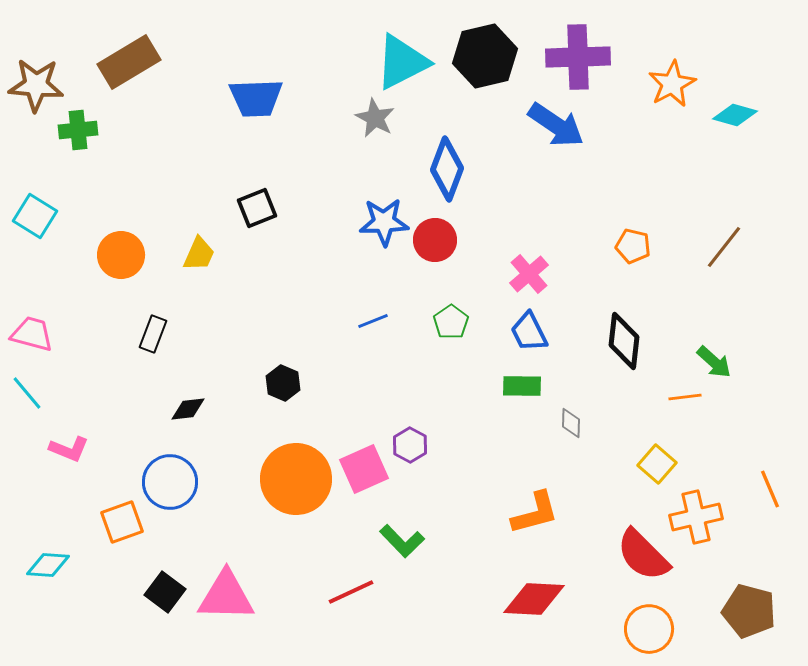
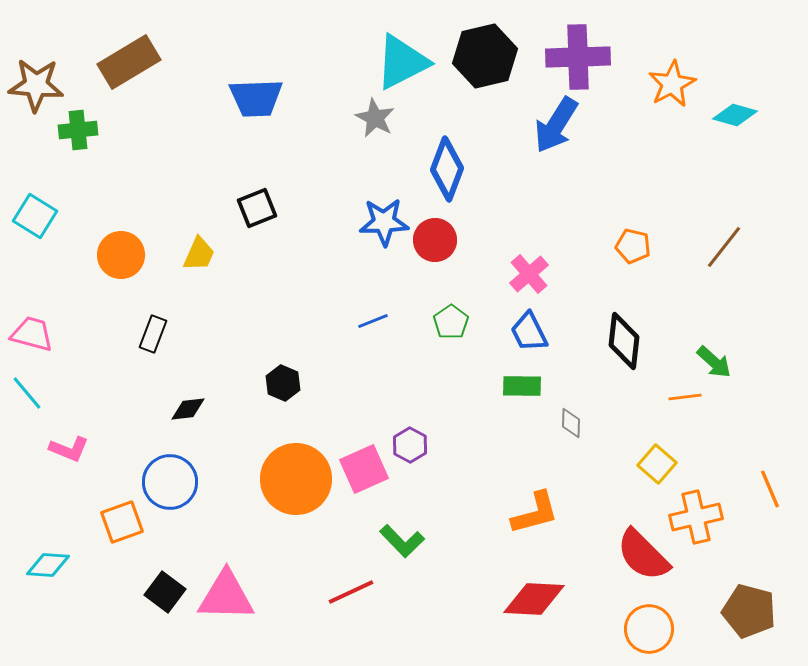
blue arrow at (556, 125): rotated 88 degrees clockwise
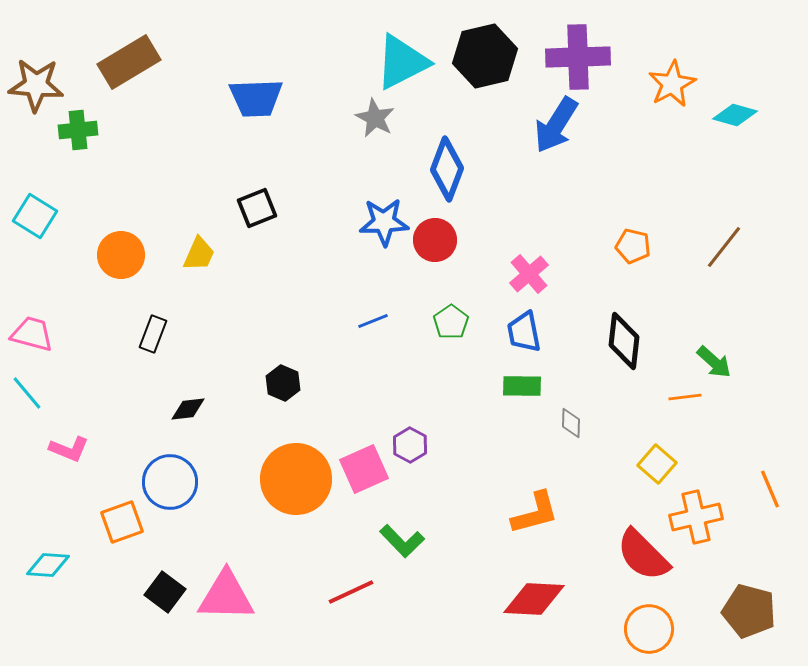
blue trapezoid at (529, 332): moved 5 px left; rotated 15 degrees clockwise
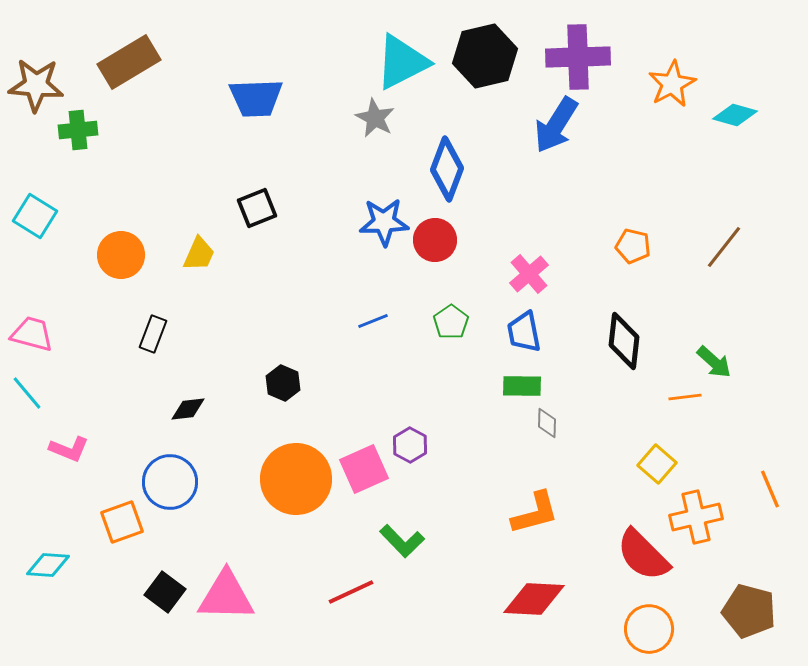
gray diamond at (571, 423): moved 24 px left
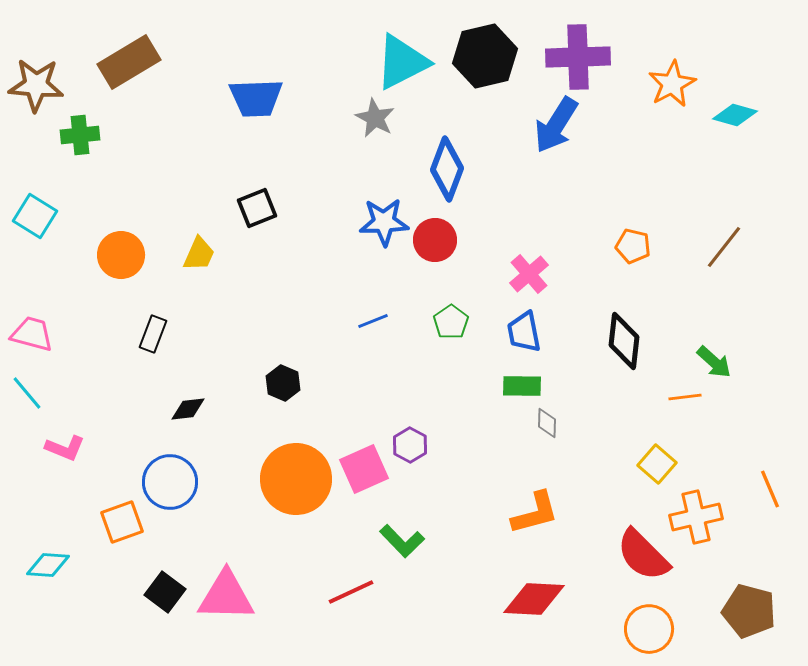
green cross at (78, 130): moved 2 px right, 5 px down
pink L-shape at (69, 449): moved 4 px left, 1 px up
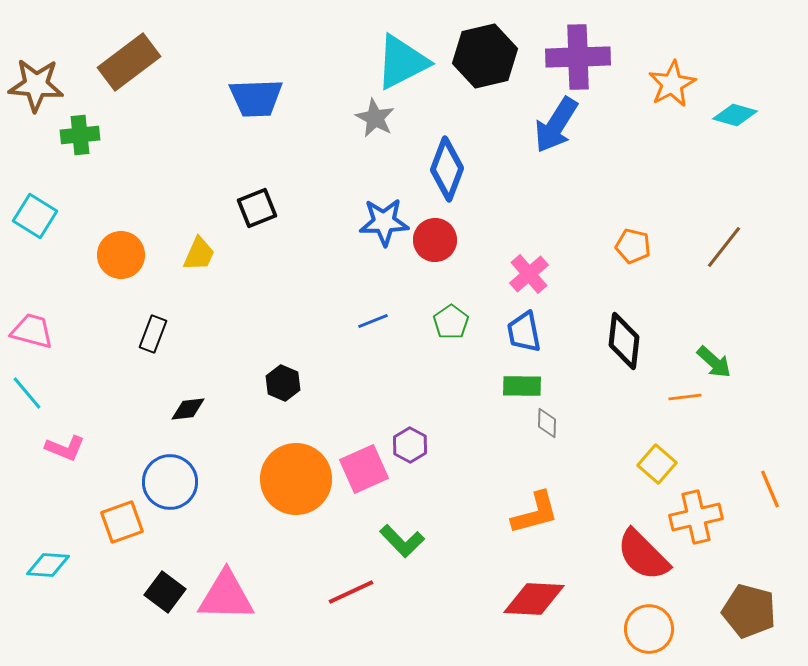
brown rectangle at (129, 62): rotated 6 degrees counterclockwise
pink trapezoid at (32, 334): moved 3 px up
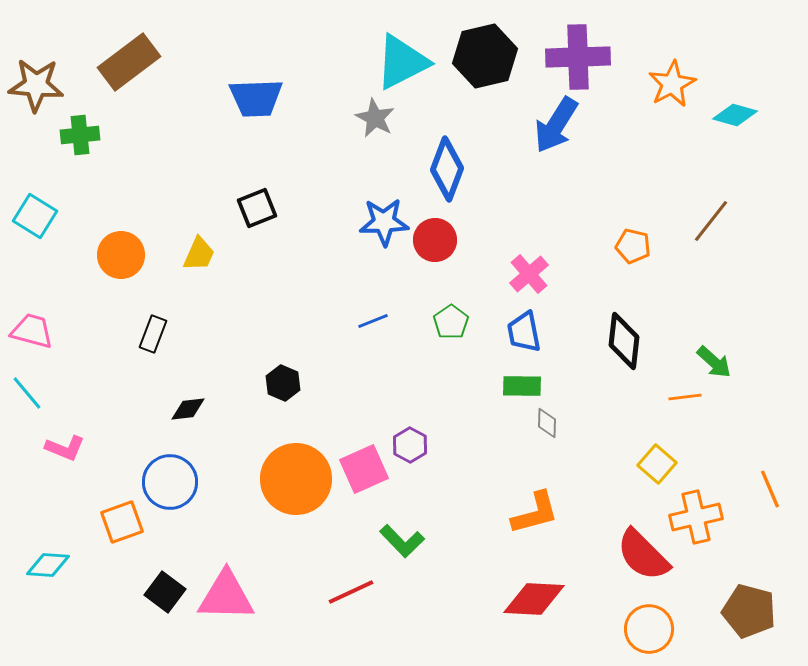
brown line at (724, 247): moved 13 px left, 26 px up
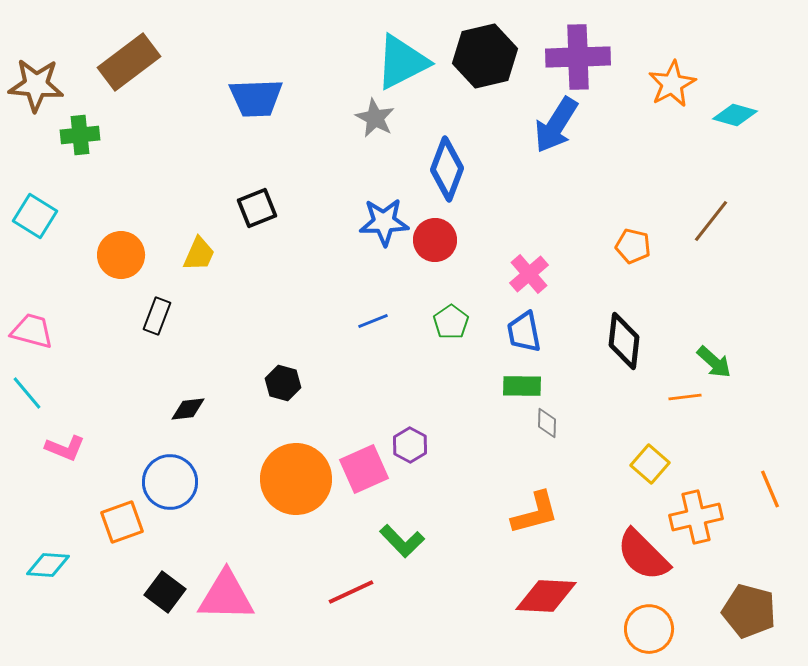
black rectangle at (153, 334): moved 4 px right, 18 px up
black hexagon at (283, 383): rotated 8 degrees counterclockwise
yellow square at (657, 464): moved 7 px left
red diamond at (534, 599): moved 12 px right, 3 px up
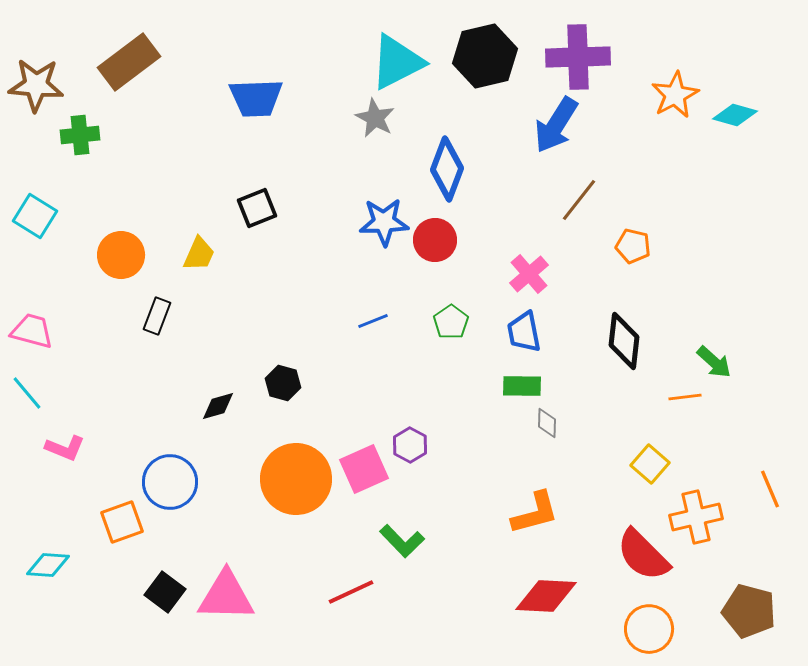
cyan triangle at (402, 62): moved 5 px left
orange star at (672, 84): moved 3 px right, 11 px down
brown line at (711, 221): moved 132 px left, 21 px up
black diamond at (188, 409): moved 30 px right, 3 px up; rotated 9 degrees counterclockwise
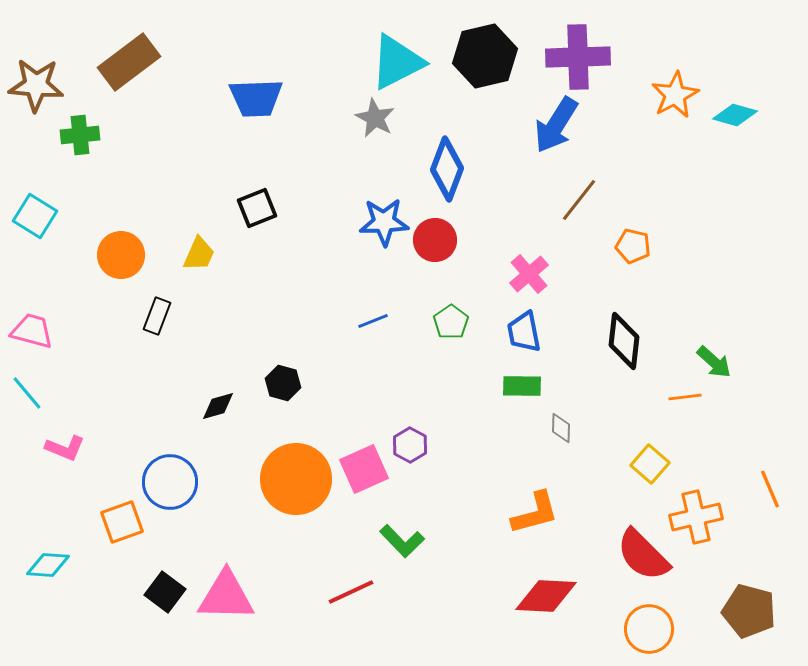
gray diamond at (547, 423): moved 14 px right, 5 px down
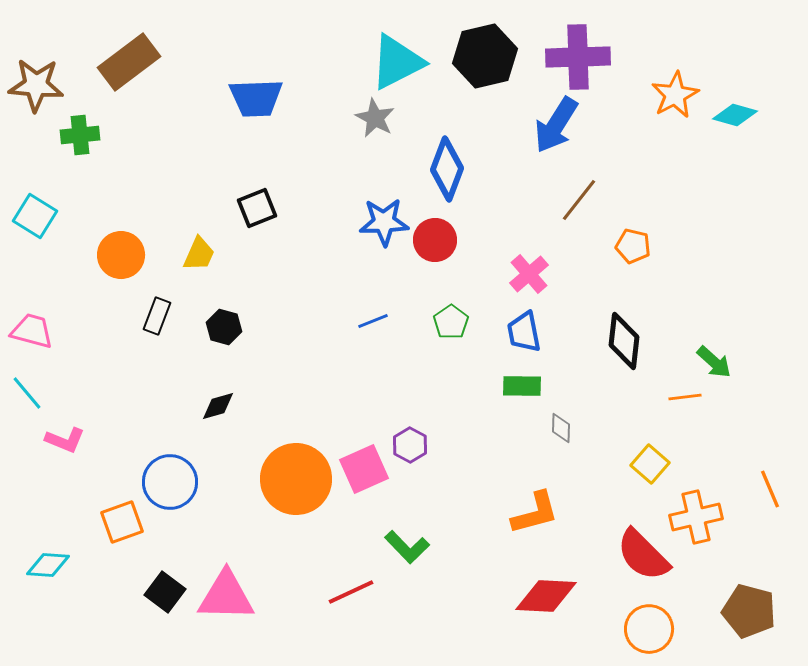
black hexagon at (283, 383): moved 59 px left, 56 px up
pink L-shape at (65, 448): moved 8 px up
green L-shape at (402, 541): moved 5 px right, 6 px down
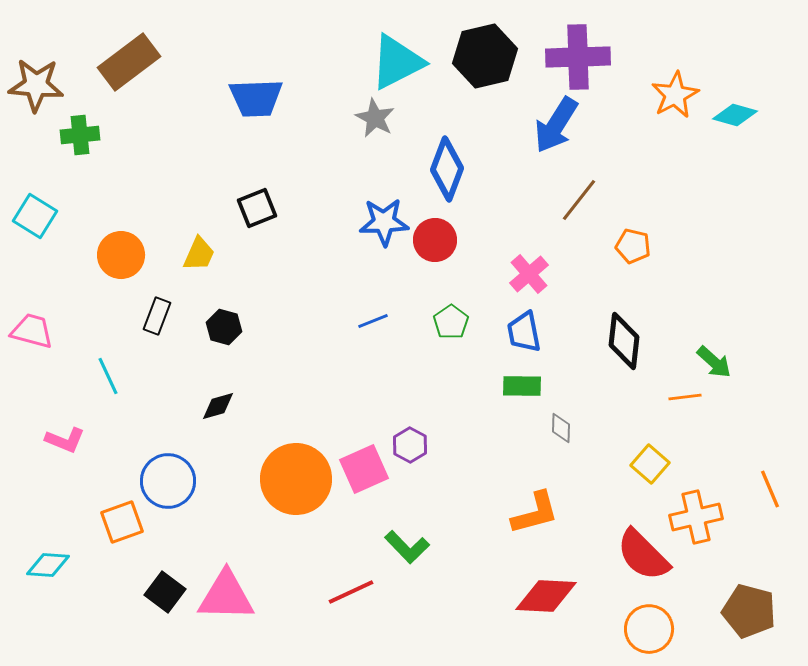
cyan line at (27, 393): moved 81 px right, 17 px up; rotated 15 degrees clockwise
blue circle at (170, 482): moved 2 px left, 1 px up
